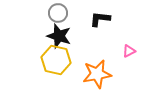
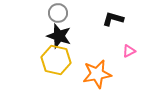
black L-shape: moved 13 px right; rotated 10 degrees clockwise
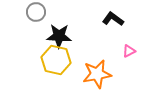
gray circle: moved 22 px left, 1 px up
black L-shape: rotated 20 degrees clockwise
black star: rotated 15 degrees counterclockwise
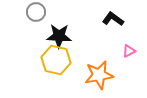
orange star: moved 2 px right, 1 px down
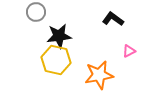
black star: rotated 10 degrees counterclockwise
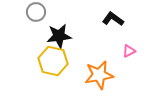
yellow hexagon: moved 3 px left, 1 px down
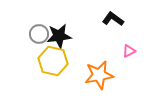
gray circle: moved 3 px right, 22 px down
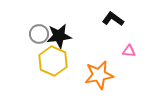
pink triangle: rotated 32 degrees clockwise
yellow hexagon: rotated 12 degrees clockwise
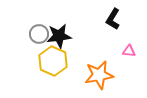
black L-shape: rotated 95 degrees counterclockwise
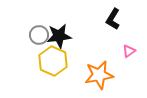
gray circle: moved 1 px down
pink triangle: rotated 40 degrees counterclockwise
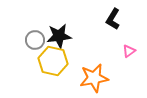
gray circle: moved 4 px left, 5 px down
yellow hexagon: rotated 12 degrees counterclockwise
orange star: moved 5 px left, 3 px down
